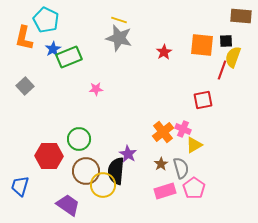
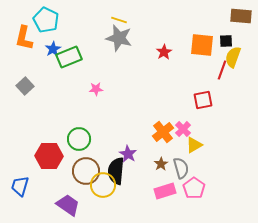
pink cross: rotated 21 degrees clockwise
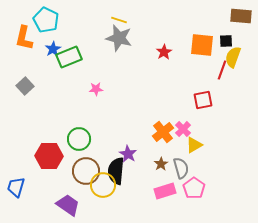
blue trapezoid: moved 4 px left, 1 px down
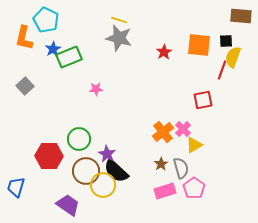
orange square: moved 3 px left
purple star: moved 21 px left
black semicircle: rotated 52 degrees counterclockwise
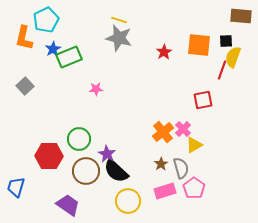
cyan pentagon: rotated 20 degrees clockwise
yellow circle: moved 25 px right, 16 px down
